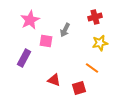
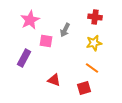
red cross: rotated 24 degrees clockwise
yellow star: moved 6 px left
red square: moved 5 px right
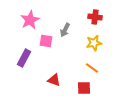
red square: rotated 16 degrees clockwise
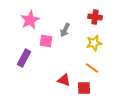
red triangle: moved 10 px right
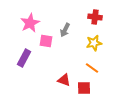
pink star: moved 3 px down
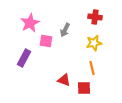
orange line: rotated 40 degrees clockwise
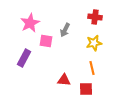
red triangle: rotated 16 degrees counterclockwise
red square: moved 2 px right, 1 px down
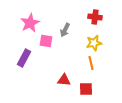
orange line: moved 1 px left, 5 px up
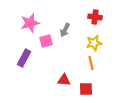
pink star: rotated 12 degrees clockwise
pink square: rotated 24 degrees counterclockwise
